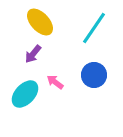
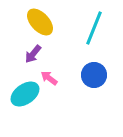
cyan line: rotated 12 degrees counterclockwise
pink arrow: moved 6 px left, 4 px up
cyan ellipse: rotated 12 degrees clockwise
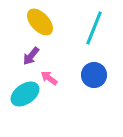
purple arrow: moved 2 px left, 2 px down
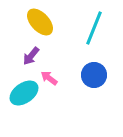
cyan ellipse: moved 1 px left, 1 px up
